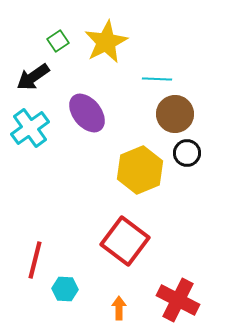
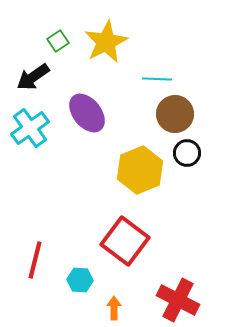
cyan hexagon: moved 15 px right, 9 px up
orange arrow: moved 5 px left
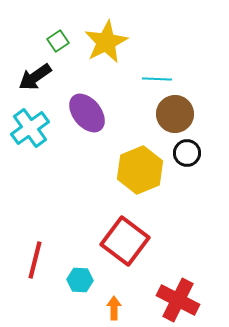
black arrow: moved 2 px right
